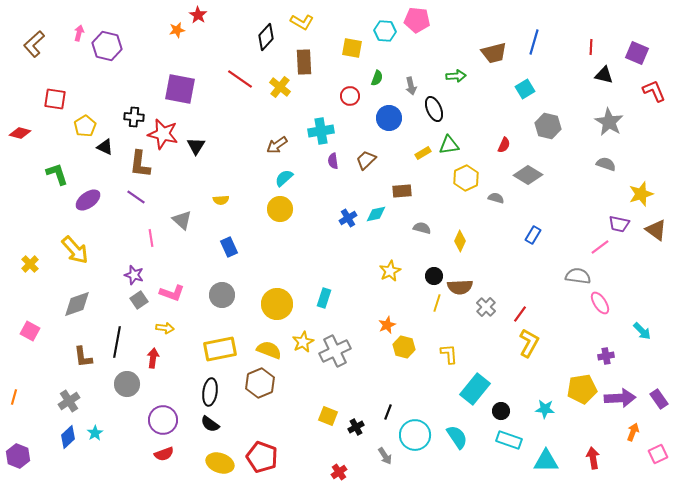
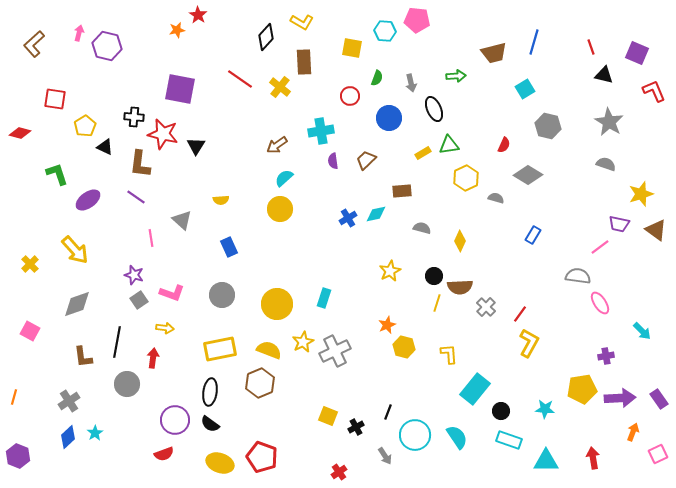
red line at (591, 47): rotated 21 degrees counterclockwise
gray arrow at (411, 86): moved 3 px up
purple circle at (163, 420): moved 12 px right
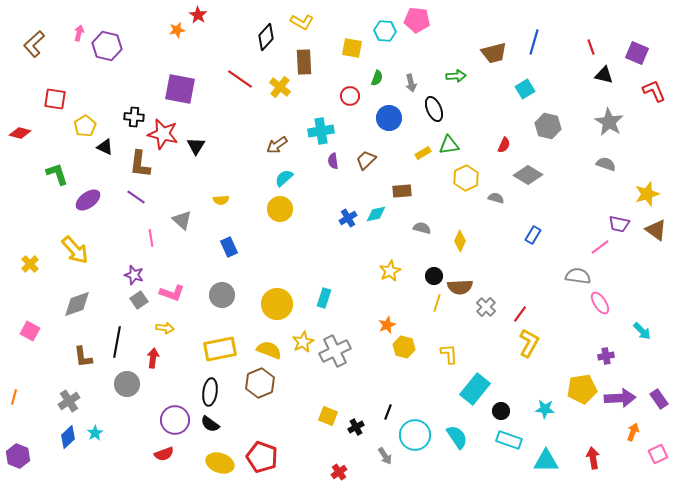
yellow star at (641, 194): moved 6 px right
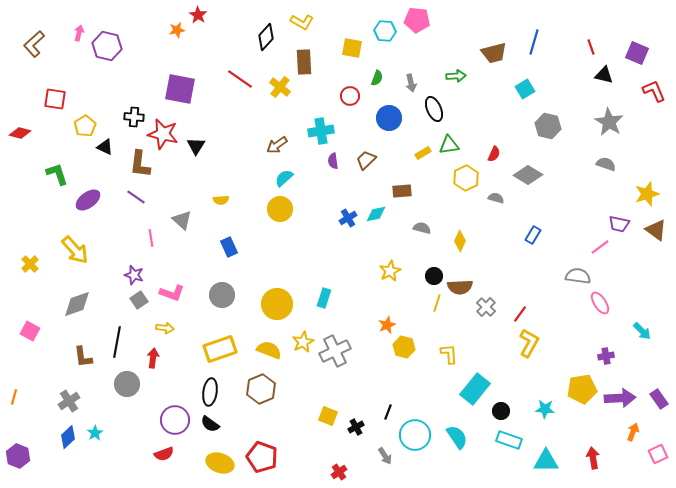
red semicircle at (504, 145): moved 10 px left, 9 px down
yellow rectangle at (220, 349): rotated 8 degrees counterclockwise
brown hexagon at (260, 383): moved 1 px right, 6 px down
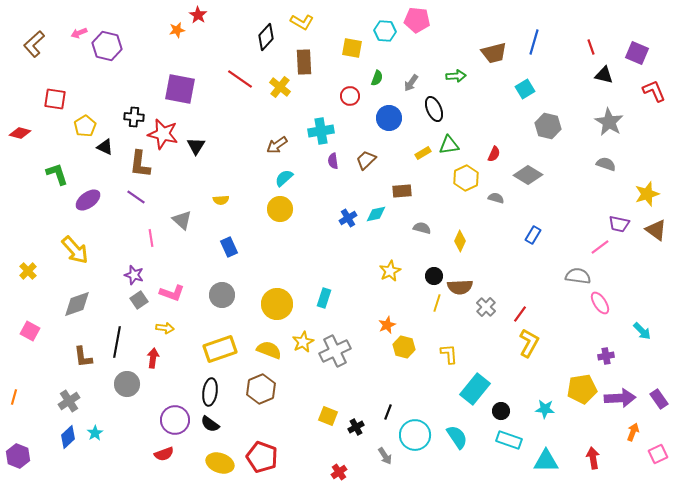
pink arrow at (79, 33): rotated 126 degrees counterclockwise
gray arrow at (411, 83): rotated 48 degrees clockwise
yellow cross at (30, 264): moved 2 px left, 7 px down
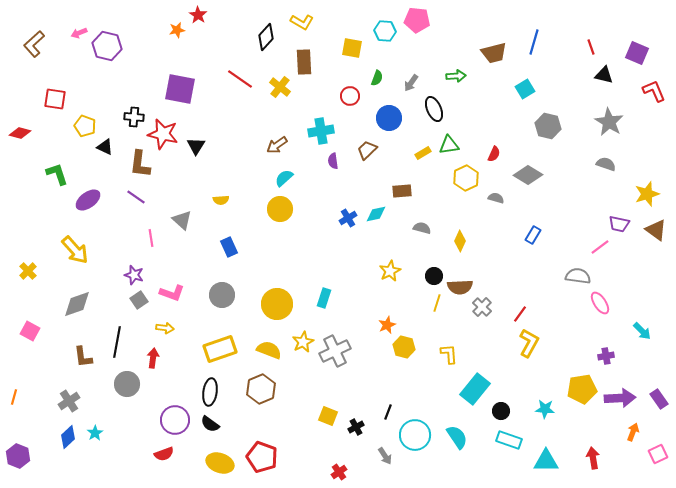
yellow pentagon at (85, 126): rotated 20 degrees counterclockwise
brown trapezoid at (366, 160): moved 1 px right, 10 px up
gray cross at (486, 307): moved 4 px left
